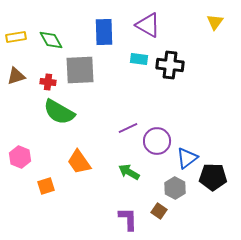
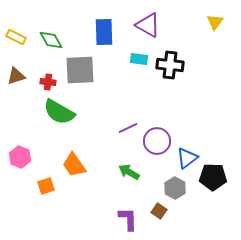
yellow rectangle: rotated 36 degrees clockwise
orange trapezoid: moved 5 px left, 3 px down
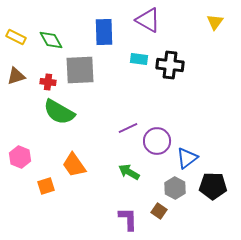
purple triangle: moved 5 px up
black pentagon: moved 9 px down
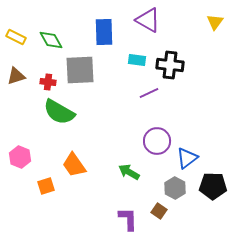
cyan rectangle: moved 2 px left, 1 px down
purple line: moved 21 px right, 35 px up
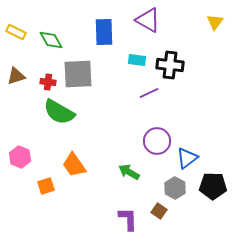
yellow rectangle: moved 5 px up
gray square: moved 2 px left, 4 px down
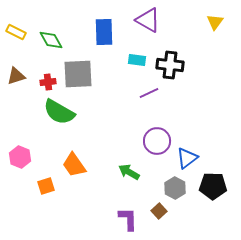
red cross: rotated 14 degrees counterclockwise
brown square: rotated 14 degrees clockwise
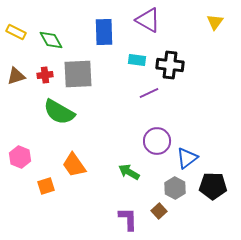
red cross: moved 3 px left, 7 px up
